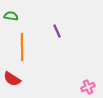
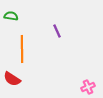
orange line: moved 2 px down
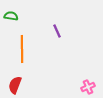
red semicircle: moved 3 px right, 6 px down; rotated 78 degrees clockwise
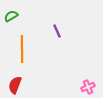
green semicircle: rotated 40 degrees counterclockwise
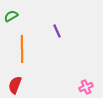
pink cross: moved 2 px left
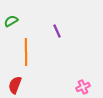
green semicircle: moved 5 px down
orange line: moved 4 px right, 3 px down
pink cross: moved 3 px left
